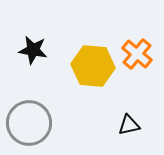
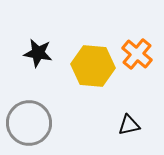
black star: moved 5 px right, 3 px down
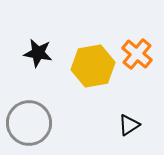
yellow hexagon: rotated 15 degrees counterclockwise
black triangle: rotated 20 degrees counterclockwise
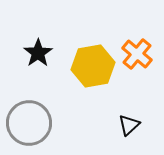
black star: rotated 28 degrees clockwise
black triangle: rotated 10 degrees counterclockwise
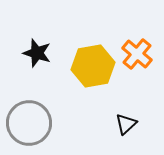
black star: moved 1 px left; rotated 20 degrees counterclockwise
black triangle: moved 3 px left, 1 px up
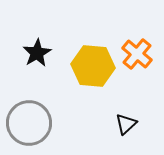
black star: rotated 24 degrees clockwise
yellow hexagon: rotated 15 degrees clockwise
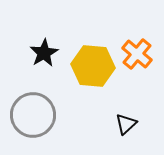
black star: moved 7 px right
gray circle: moved 4 px right, 8 px up
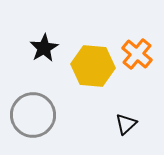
black star: moved 5 px up
